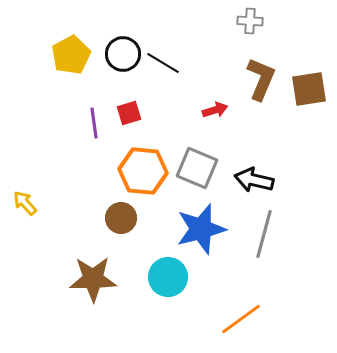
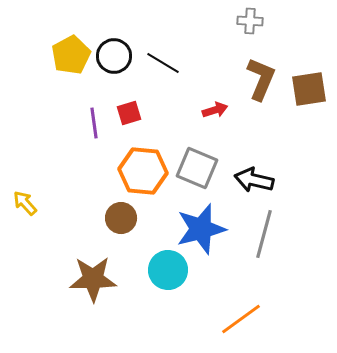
black circle: moved 9 px left, 2 px down
cyan circle: moved 7 px up
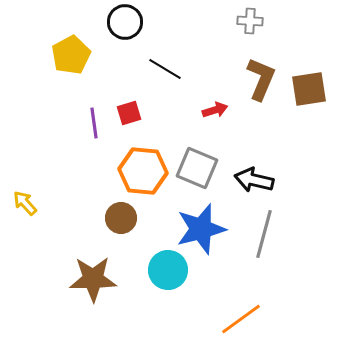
black circle: moved 11 px right, 34 px up
black line: moved 2 px right, 6 px down
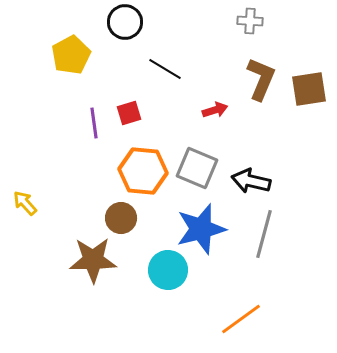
black arrow: moved 3 px left, 1 px down
brown star: moved 19 px up
